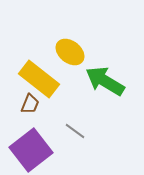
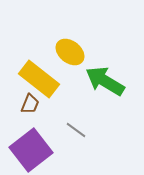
gray line: moved 1 px right, 1 px up
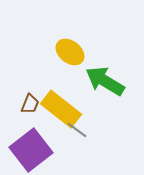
yellow rectangle: moved 22 px right, 30 px down
gray line: moved 1 px right
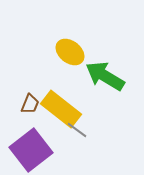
green arrow: moved 5 px up
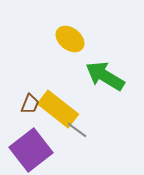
yellow ellipse: moved 13 px up
yellow rectangle: moved 3 px left
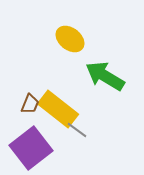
purple square: moved 2 px up
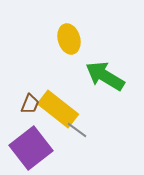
yellow ellipse: moved 1 px left; rotated 36 degrees clockwise
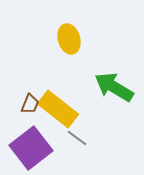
green arrow: moved 9 px right, 11 px down
gray line: moved 8 px down
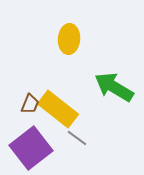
yellow ellipse: rotated 20 degrees clockwise
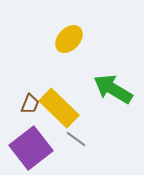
yellow ellipse: rotated 40 degrees clockwise
green arrow: moved 1 px left, 2 px down
yellow rectangle: moved 1 px right, 1 px up; rotated 6 degrees clockwise
gray line: moved 1 px left, 1 px down
